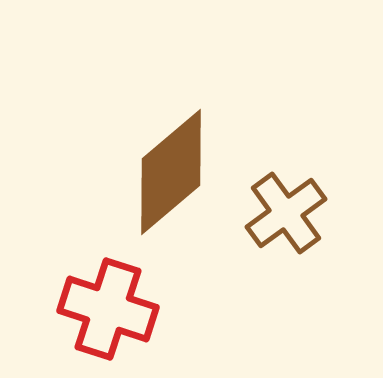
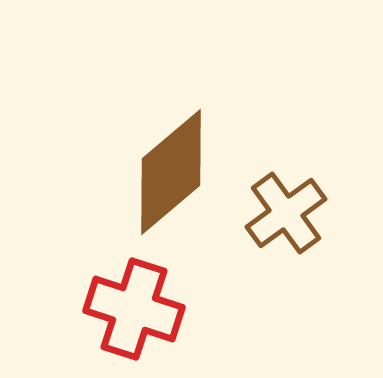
red cross: moved 26 px right
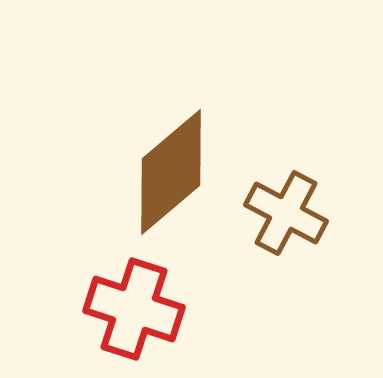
brown cross: rotated 26 degrees counterclockwise
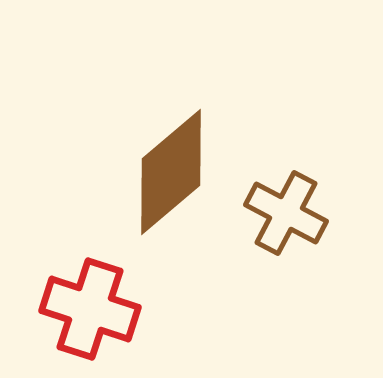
red cross: moved 44 px left
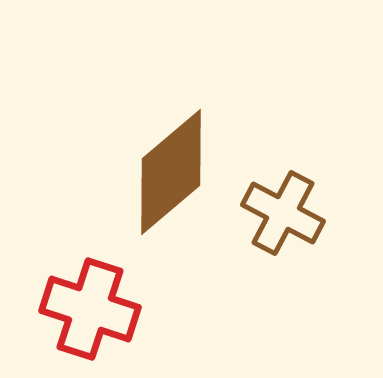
brown cross: moved 3 px left
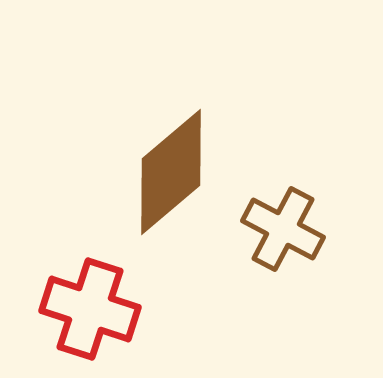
brown cross: moved 16 px down
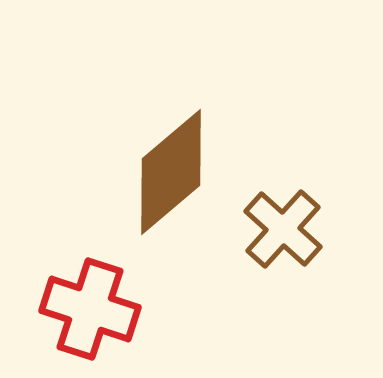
brown cross: rotated 14 degrees clockwise
